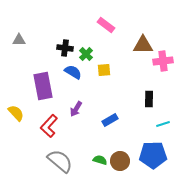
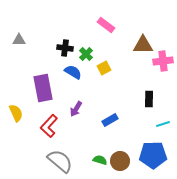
yellow square: moved 2 px up; rotated 24 degrees counterclockwise
purple rectangle: moved 2 px down
yellow semicircle: rotated 18 degrees clockwise
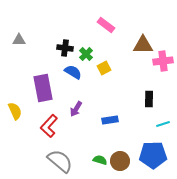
yellow semicircle: moved 1 px left, 2 px up
blue rectangle: rotated 21 degrees clockwise
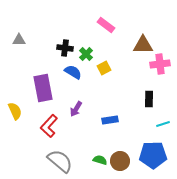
pink cross: moved 3 px left, 3 px down
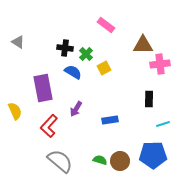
gray triangle: moved 1 px left, 2 px down; rotated 32 degrees clockwise
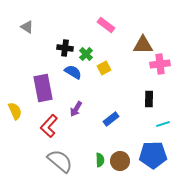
gray triangle: moved 9 px right, 15 px up
blue rectangle: moved 1 px right, 1 px up; rotated 28 degrees counterclockwise
green semicircle: rotated 72 degrees clockwise
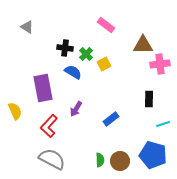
yellow square: moved 4 px up
blue pentagon: rotated 16 degrees clockwise
gray semicircle: moved 8 px left, 2 px up; rotated 12 degrees counterclockwise
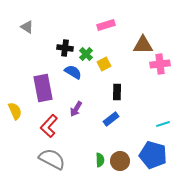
pink rectangle: rotated 54 degrees counterclockwise
black rectangle: moved 32 px left, 7 px up
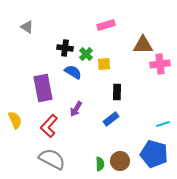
yellow square: rotated 24 degrees clockwise
yellow semicircle: moved 9 px down
blue pentagon: moved 1 px right, 1 px up
green semicircle: moved 4 px down
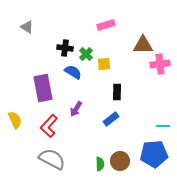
cyan line: moved 2 px down; rotated 16 degrees clockwise
blue pentagon: rotated 20 degrees counterclockwise
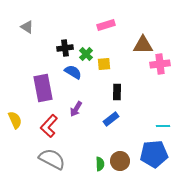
black cross: rotated 14 degrees counterclockwise
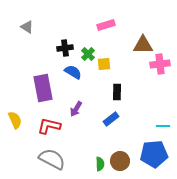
green cross: moved 2 px right
red L-shape: rotated 60 degrees clockwise
